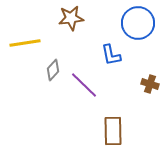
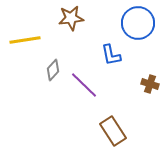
yellow line: moved 3 px up
brown rectangle: rotated 32 degrees counterclockwise
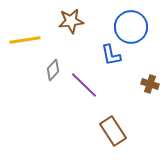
brown star: moved 3 px down
blue circle: moved 7 px left, 4 px down
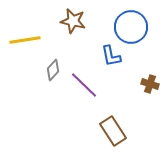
brown star: moved 2 px right; rotated 20 degrees clockwise
blue L-shape: moved 1 px down
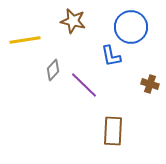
brown rectangle: rotated 36 degrees clockwise
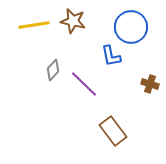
yellow line: moved 9 px right, 15 px up
purple line: moved 1 px up
brown rectangle: rotated 40 degrees counterclockwise
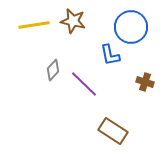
blue L-shape: moved 1 px left, 1 px up
brown cross: moved 5 px left, 2 px up
brown rectangle: rotated 20 degrees counterclockwise
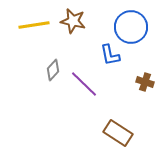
brown rectangle: moved 5 px right, 2 px down
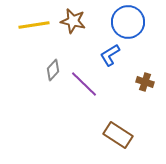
blue circle: moved 3 px left, 5 px up
blue L-shape: rotated 70 degrees clockwise
brown rectangle: moved 2 px down
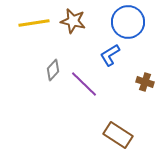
yellow line: moved 2 px up
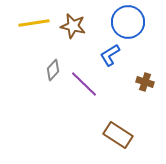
brown star: moved 5 px down
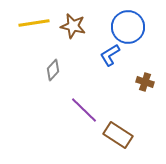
blue circle: moved 5 px down
purple line: moved 26 px down
